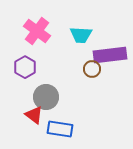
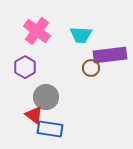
brown circle: moved 1 px left, 1 px up
blue rectangle: moved 10 px left
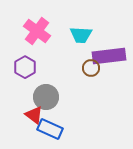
purple rectangle: moved 1 px left, 1 px down
blue rectangle: rotated 15 degrees clockwise
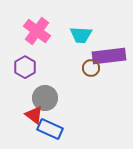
gray circle: moved 1 px left, 1 px down
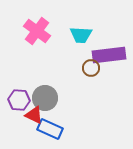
purple rectangle: moved 1 px up
purple hexagon: moved 6 px left, 33 px down; rotated 25 degrees counterclockwise
red triangle: rotated 12 degrees counterclockwise
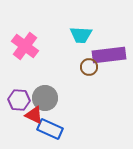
pink cross: moved 12 px left, 15 px down
brown circle: moved 2 px left, 1 px up
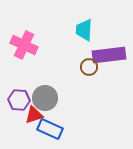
cyan trapezoid: moved 3 px right, 5 px up; rotated 90 degrees clockwise
pink cross: moved 1 px left, 1 px up; rotated 12 degrees counterclockwise
red triangle: rotated 42 degrees counterclockwise
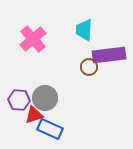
pink cross: moved 9 px right, 6 px up; rotated 24 degrees clockwise
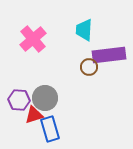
blue rectangle: rotated 50 degrees clockwise
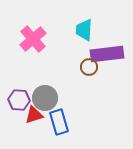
purple rectangle: moved 2 px left, 1 px up
blue rectangle: moved 9 px right, 7 px up
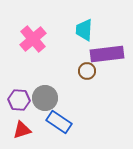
brown circle: moved 2 px left, 4 px down
red triangle: moved 12 px left, 15 px down
blue rectangle: rotated 40 degrees counterclockwise
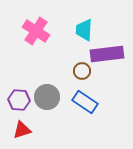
pink cross: moved 3 px right, 8 px up; rotated 16 degrees counterclockwise
brown circle: moved 5 px left
gray circle: moved 2 px right, 1 px up
blue rectangle: moved 26 px right, 20 px up
